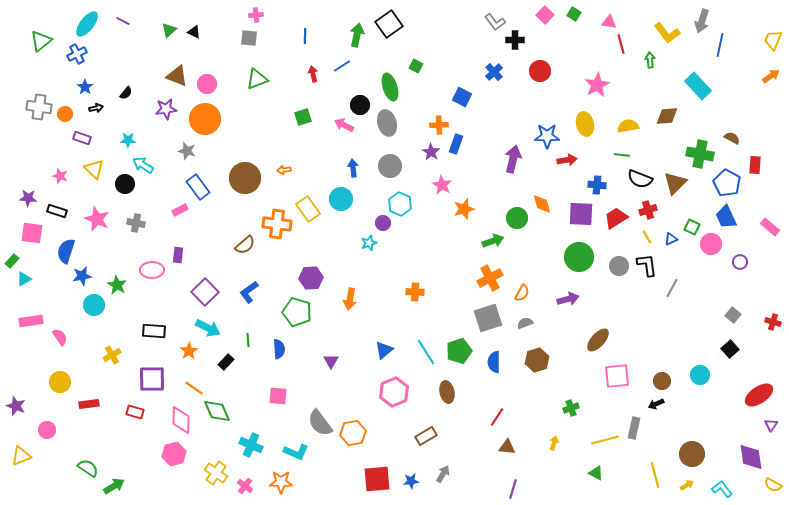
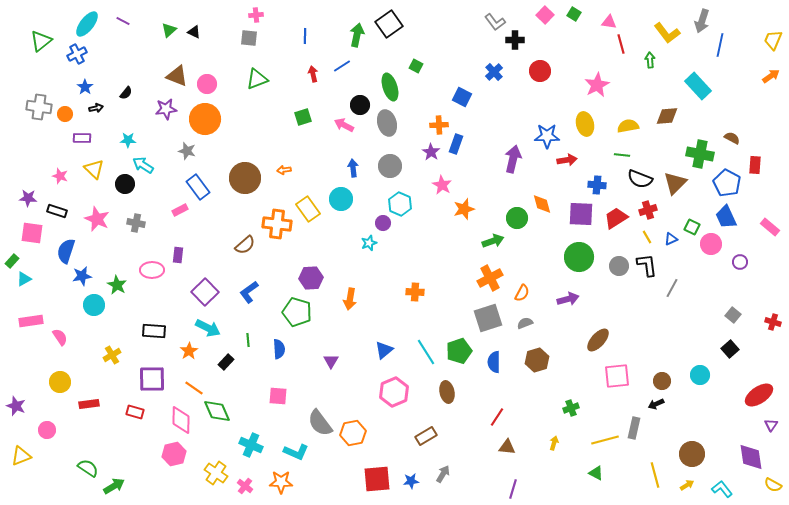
purple rectangle at (82, 138): rotated 18 degrees counterclockwise
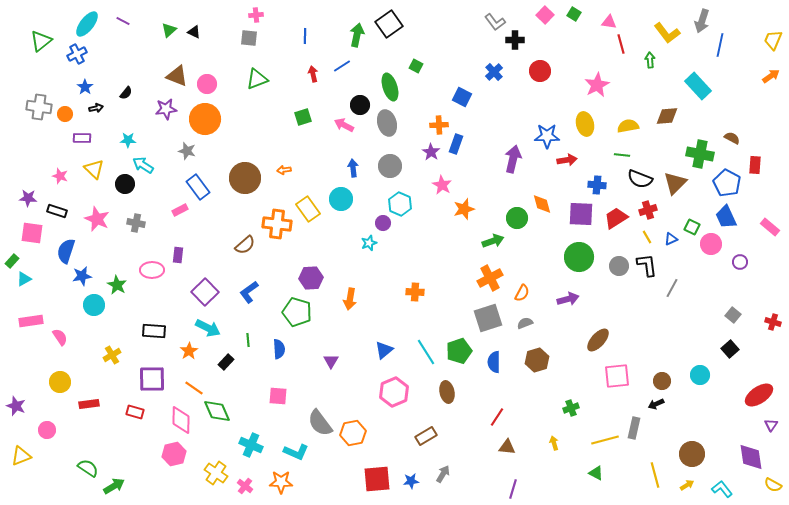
yellow arrow at (554, 443): rotated 32 degrees counterclockwise
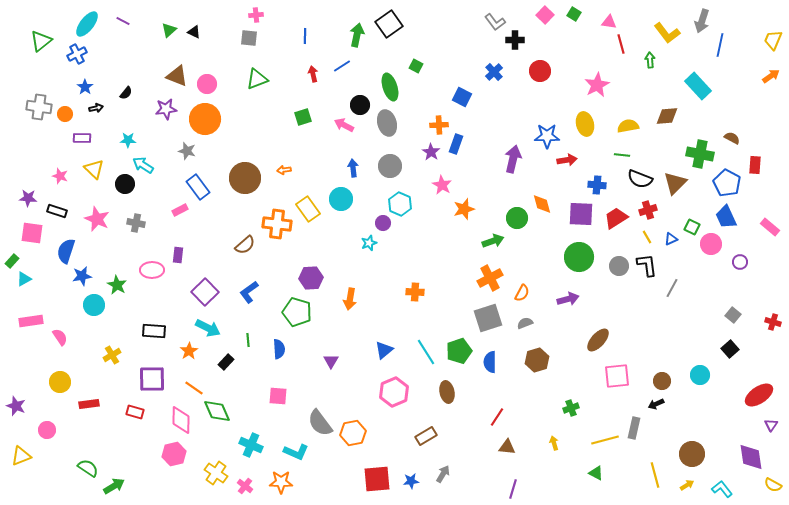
blue semicircle at (494, 362): moved 4 px left
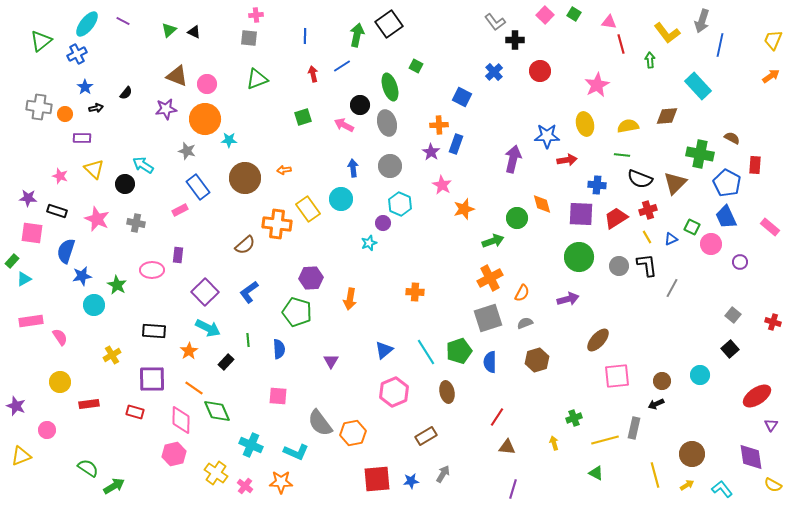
cyan star at (128, 140): moved 101 px right
red ellipse at (759, 395): moved 2 px left, 1 px down
green cross at (571, 408): moved 3 px right, 10 px down
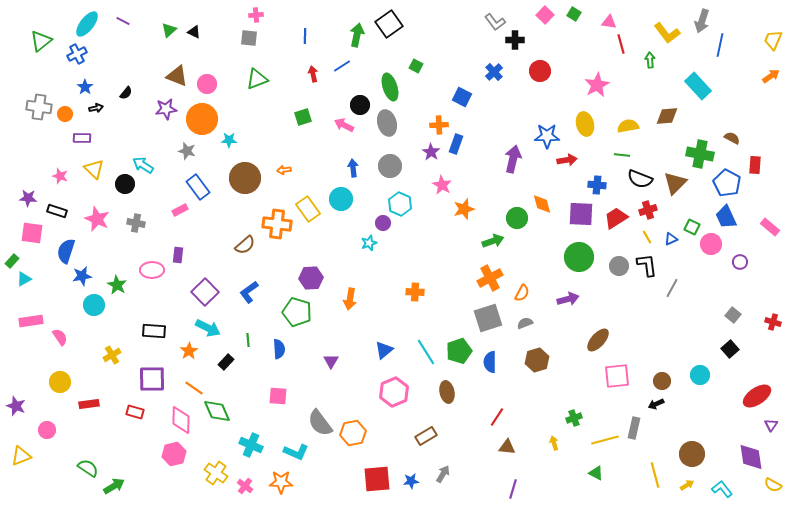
orange circle at (205, 119): moved 3 px left
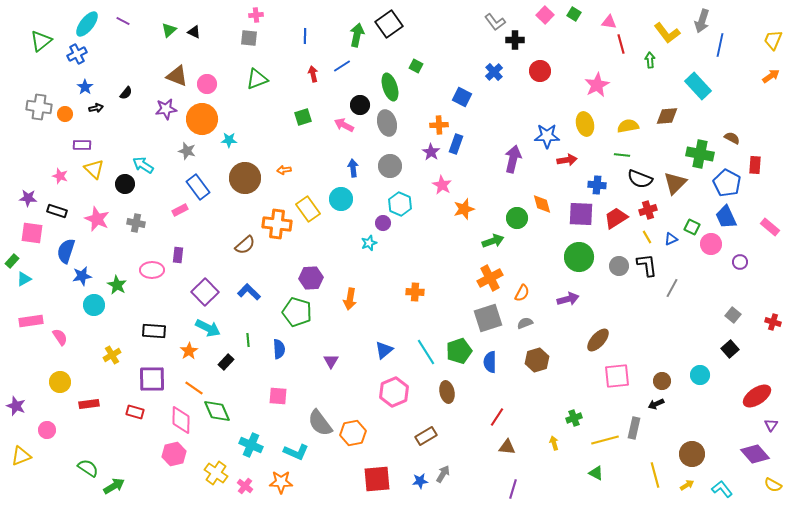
purple rectangle at (82, 138): moved 7 px down
blue L-shape at (249, 292): rotated 80 degrees clockwise
purple diamond at (751, 457): moved 4 px right, 3 px up; rotated 32 degrees counterclockwise
blue star at (411, 481): moved 9 px right
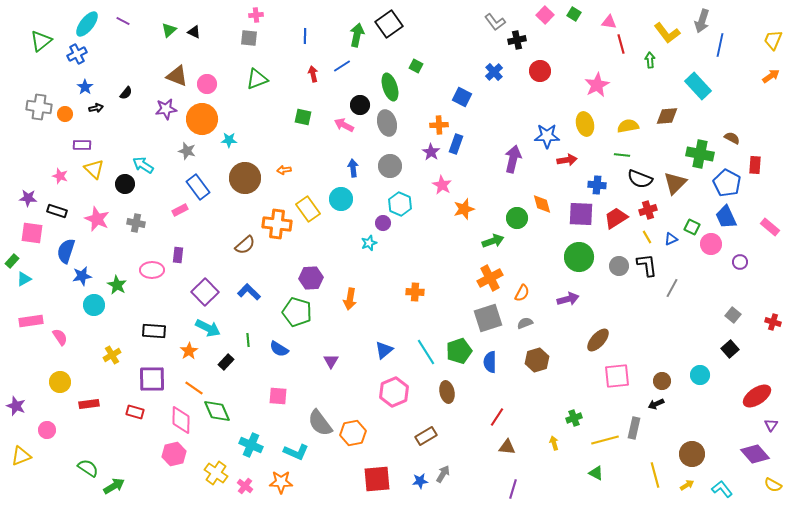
black cross at (515, 40): moved 2 px right; rotated 12 degrees counterclockwise
green square at (303, 117): rotated 30 degrees clockwise
blue semicircle at (279, 349): rotated 126 degrees clockwise
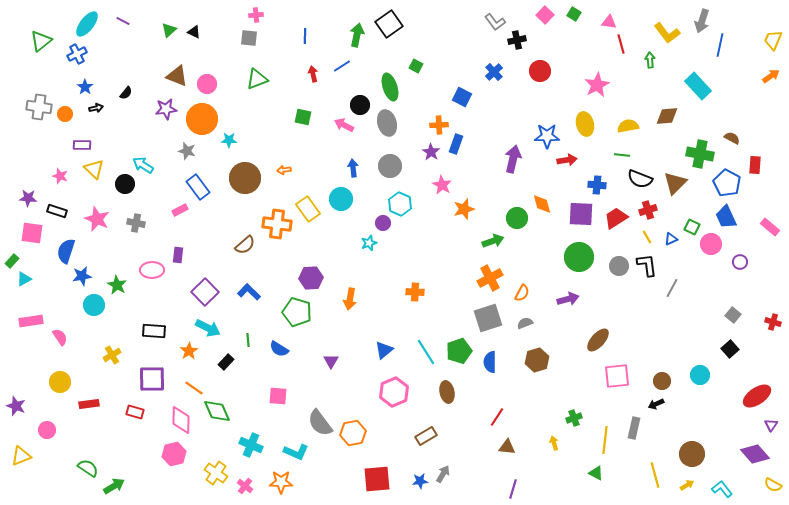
yellow line at (605, 440): rotated 68 degrees counterclockwise
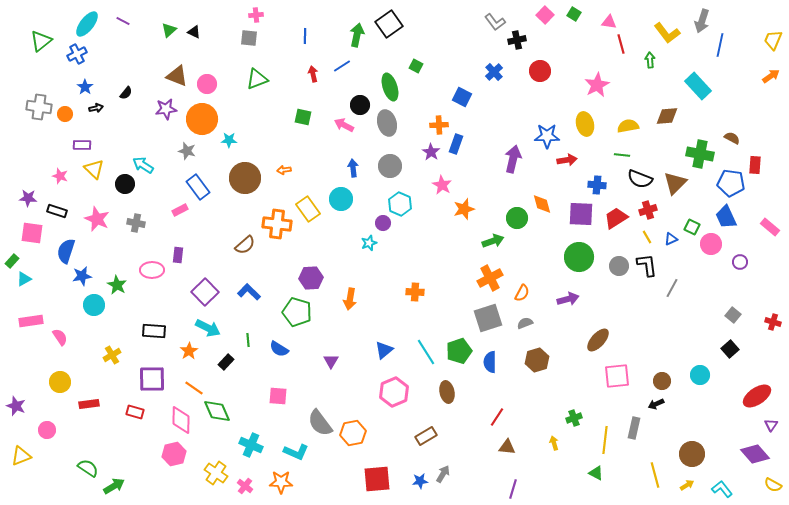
blue pentagon at (727, 183): moved 4 px right; rotated 20 degrees counterclockwise
